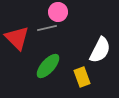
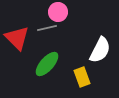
green ellipse: moved 1 px left, 2 px up
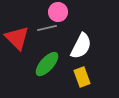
white semicircle: moved 19 px left, 4 px up
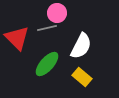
pink circle: moved 1 px left, 1 px down
yellow rectangle: rotated 30 degrees counterclockwise
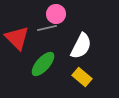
pink circle: moved 1 px left, 1 px down
green ellipse: moved 4 px left
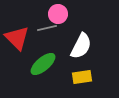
pink circle: moved 2 px right
green ellipse: rotated 8 degrees clockwise
yellow rectangle: rotated 48 degrees counterclockwise
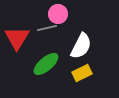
red triangle: rotated 16 degrees clockwise
green ellipse: moved 3 px right
yellow rectangle: moved 4 px up; rotated 18 degrees counterclockwise
